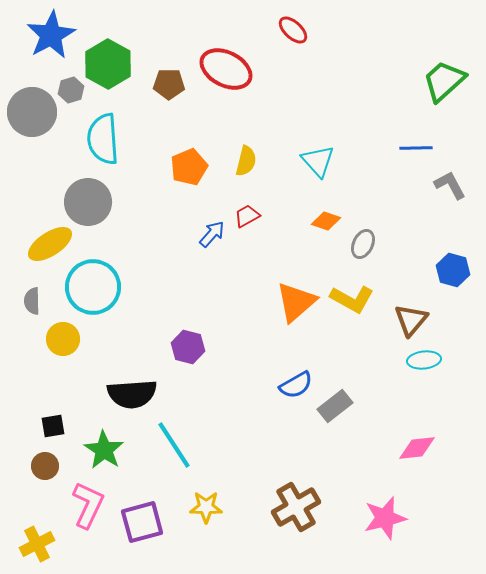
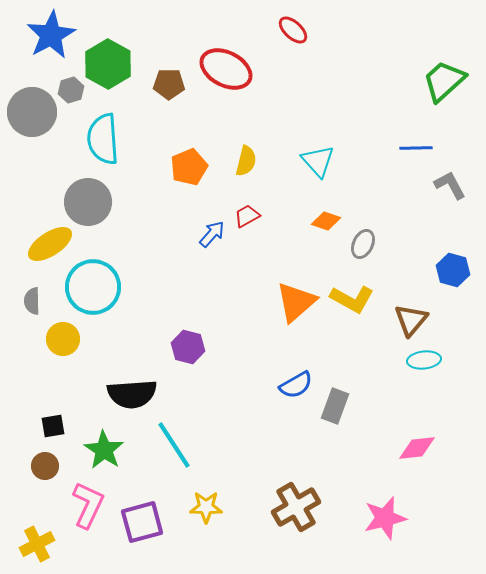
gray rectangle at (335, 406): rotated 32 degrees counterclockwise
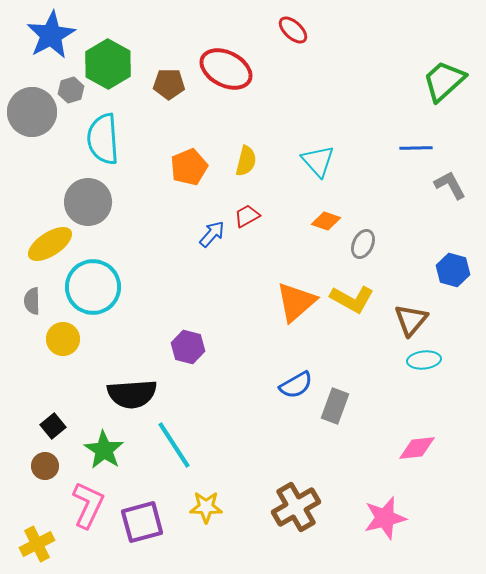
black square at (53, 426): rotated 30 degrees counterclockwise
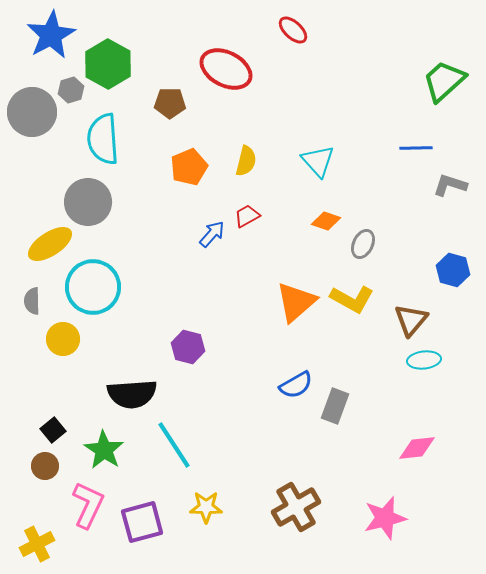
brown pentagon at (169, 84): moved 1 px right, 19 px down
gray L-shape at (450, 185): rotated 44 degrees counterclockwise
black square at (53, 426): moved 4 px down
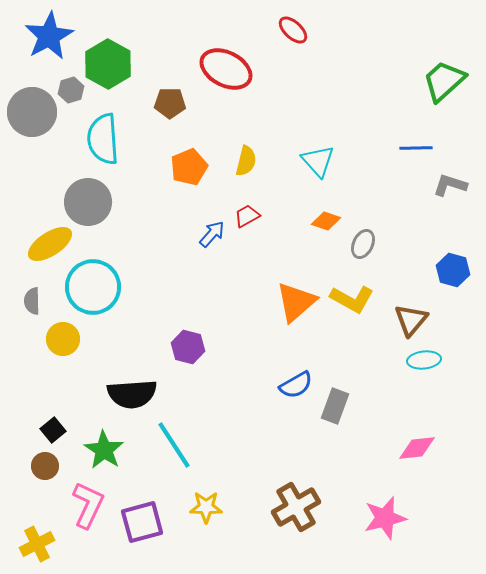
blue star at (51, 35): moved 2 px left, 1 px down
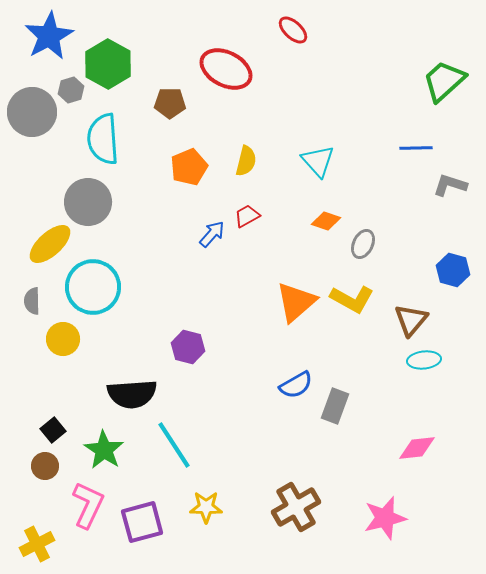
yellow ellipse at (50, 244): rotated 9 degrees counterclockwise
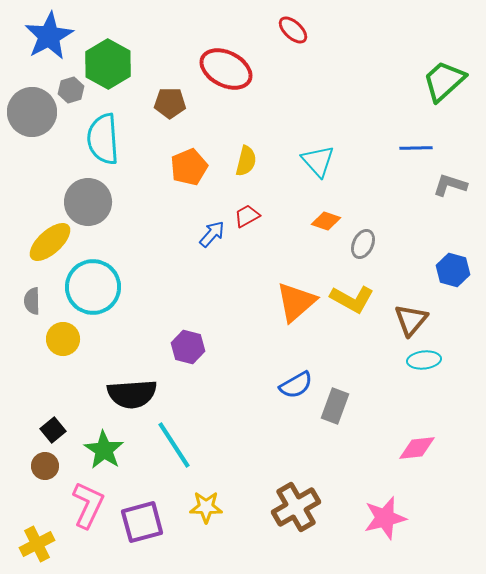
yellow ellipse at (50, 244): moved 2 px up
